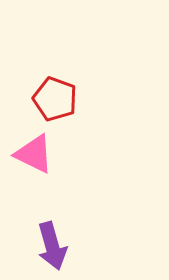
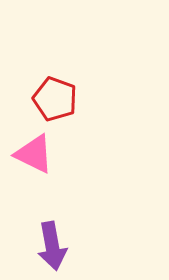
purple arrow: rotated 6 degrees clockwise
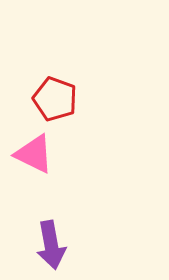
purple arrow: moved 1 px left, 1 px up
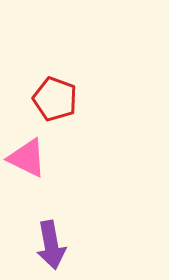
pink triangle: moved 7 px left, 4 px down
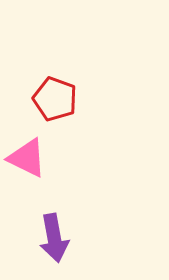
purple arrow: moved 3 px right, 7 px up
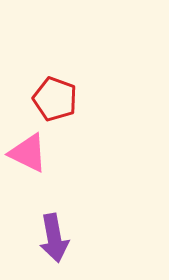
pink triangle: moved 1 px right, 5 px up
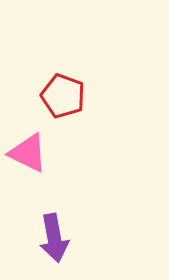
red pentagon: moved 8 px right, 3 px up
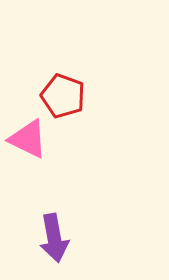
pink triangle: moved 14 px up
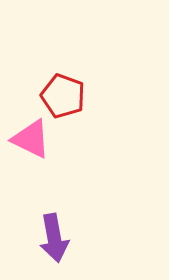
pink triangle: moved 3 px right
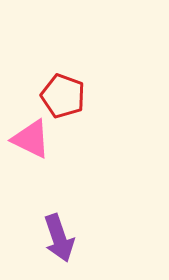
purple arrow: moved 5 px right; rotated 9 degrees counterclockwise
